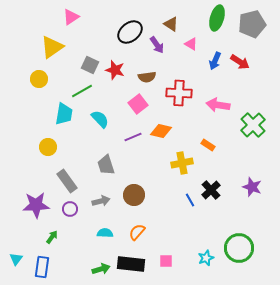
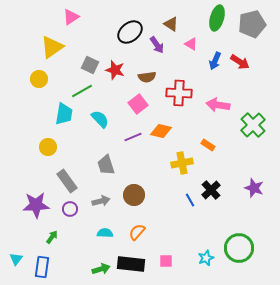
purple star at (252, 187): moved 2 px right, 1 px down
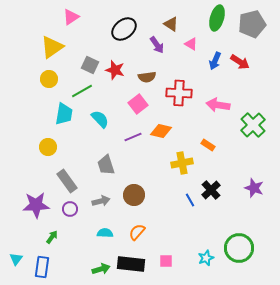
black ellipse at (130, 32): moved 6 px left, 3 px up
yellow circle at (39, 79): moved 10 px right
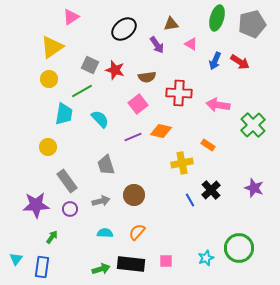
brown triangle at (171, 24): rotated 42 degrees counterclockwise
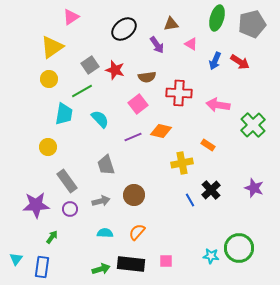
gray square at (90, 65): rotated 30 degrees clockwise
cyan star at (206, 258): moved 5 px right, 2 px up; rotated 28 degrees clockwise
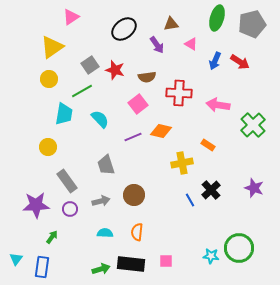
orange semicircle at (137, 232): rotated 36 degrees counterclockwise
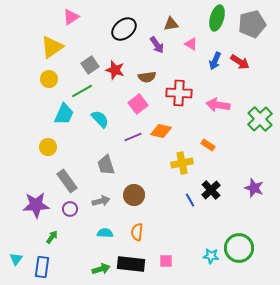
cyan trapezoid at (64, 114): rotated 15 degrees clockwise
green cross at (253, 125): moved 7 px right, 6 px up
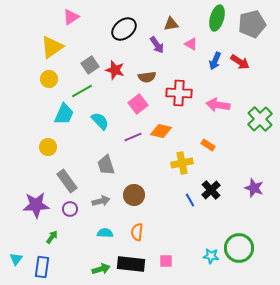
cyan semicircle at (100, 119): moved 2 px down
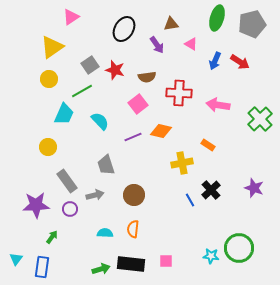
black ellipse at (124, 29): rotated 20 degrees counterclockwise
gray arrow at (101, 201): moved 6 px left, 6 px up
orange semicircle at (137, 232): moved 4 px left, 3 px up
